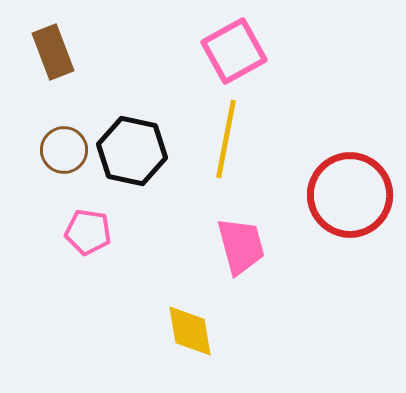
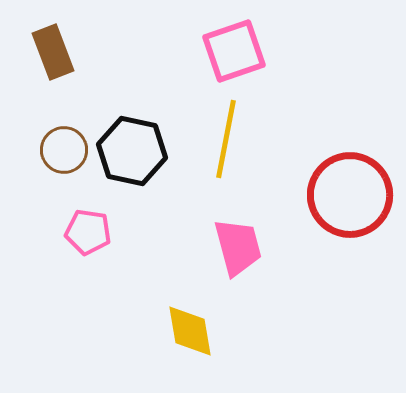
pink square: rotated 10 degrees clockwise
pink trapezoid: moved 3 px left, 1 px down
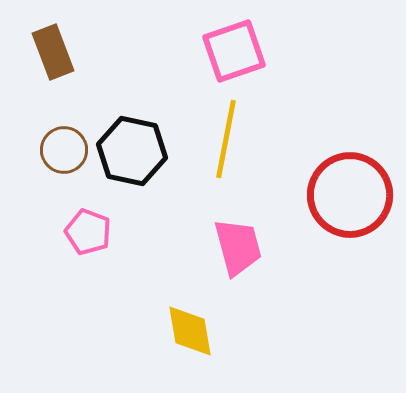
pink pentagon: rotated 12 degrees clockwise
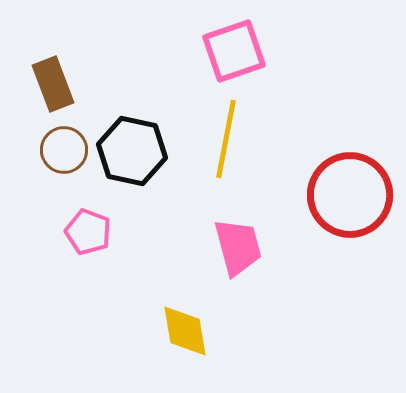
brown rectangle: moved 32 px down
yellow diamond: moved 5 px left
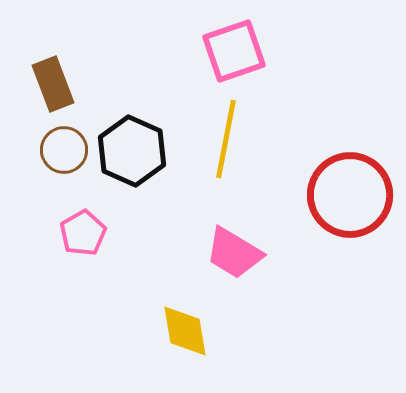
black hexagon: rotated 12 degrees clockwise
pink pentagon: moved 5 px left, 1 px down; rotated 21 degrees clockwise
pink trapezoid: moved 4 px left, 6 px down; rotated 136 degrees clockwise
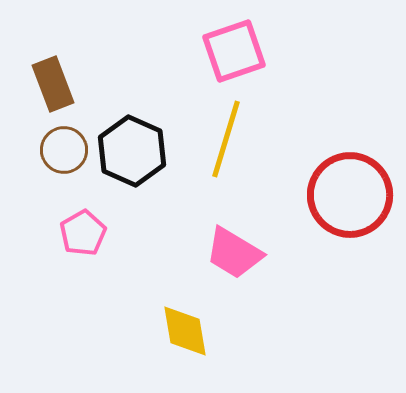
yellow line: rotated 6 degrees clockwise
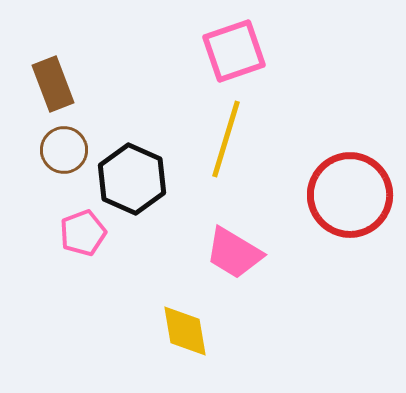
black hexagon: moved 28 px down
pink pentagon: rotated 9 degrees clockwise
